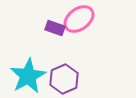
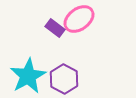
purple rectangle: rotated 18 degrees clockwise
purple hexagon: rotated 8 degrees counterclockwise
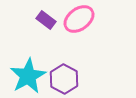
purple rectangle: moved 9 px left, 8 px up
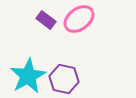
purple hexagon: rotated 16 degrees counterclockwise
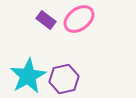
purple hexagon: rotated 24 degrees counterclockwise
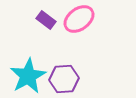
purple hexagon: rotated 8 degrees clockwise
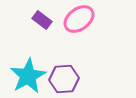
purple rectangle: moved 4 px left
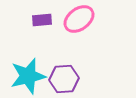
purple rectangle: rotated 42 degrees counterclockwise
cyan star: rotated 15 degrees clockwise
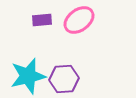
pink ellipse: moved 1 px down
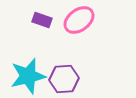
purple rectangle: rotated 24 degrees clockwise
